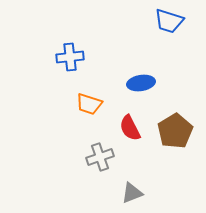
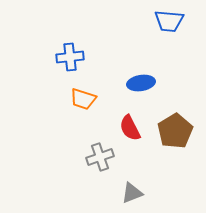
blue trapezoid: rotated 12 degrees counterclockwise
orange trapezoid: moved 6 px left, 5 px up
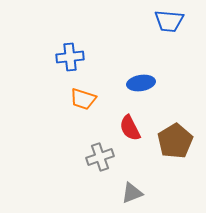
brown pentagon: moved 10 px down
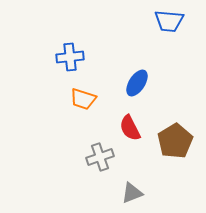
blue ellipse: moved 4 px left; rotated 48 degrees counterclockwise
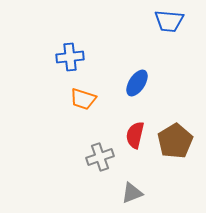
red semicircle: moved 5 px right, 7 px down; rotated 40 degrees clockwise
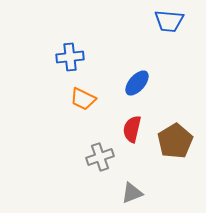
blue ellipse: rotated 8 degrees clockwise
orange trapezoid: rotated 8 degrees clockwise
red semicircle: moved 3 px left, 6 px up
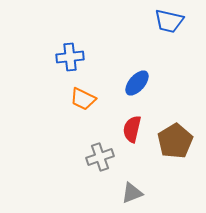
blue trapezoid: rotated 8 degrees clockwise
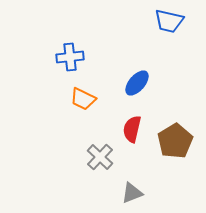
gray cross: rotated 28 degrees counterclockwise
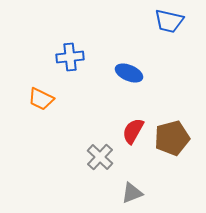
blue ellipse: moved 8 px left, 10 px up; rotated 72 degrees clockwise
orange trapezoid: moved 42 px left
red semicircle: moved 1 px right, 2 px down; rotated 16 degrees clockwise
brown pentagon: moved 3 px left, 3 px up; rotated 16 degrees clockwise
